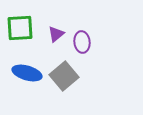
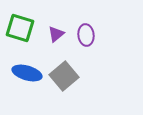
green square: rotated 20 degrees clockwise
purple ellipse: moved 4 px right, 7 px up
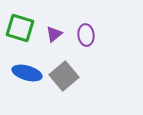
purple triangle: moved 2 px left
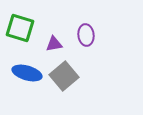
purple triangle: moved 10 px down; rotated 30 degrees clockwise
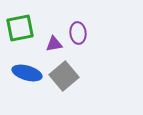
green square: rotated 28 degrees counterclockwise
purple ellipse: moved 8 px left, 2 px up
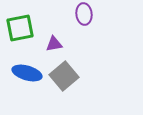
purple ellipse: moved 6 px right, 19 px up
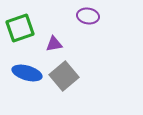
purple ellipse: moved 4 px right, 2 px down; rotated 75 degrees counterclockwise
green square: rotated 8 degrees counterclockwise
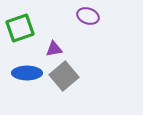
purple ellipse: rotated 10 degrees clockwise
purple triangle: moved 5 px down
blue ellipse: rotated 16 degrees counterclockwise
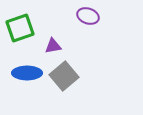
purple triangle: moved 1 px left, 3 px up
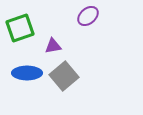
purple ellipse: rotated 60 degrees counterclockwise
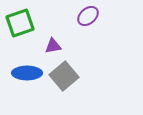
green square: moved 5 px up
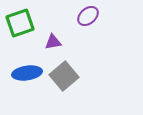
purple triangle: moved 4 px up
blue ellipse: rotated 8 degrees counterclockwise
